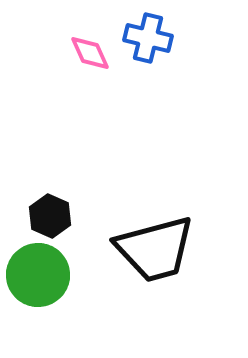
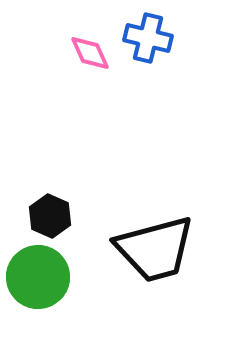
green circle: moved 2 px down
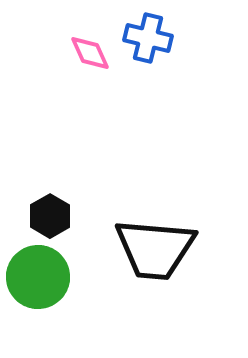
black hexagon: rotated 6 degrees clockwise
black trapezoid: rotated 20 degrees clockwise
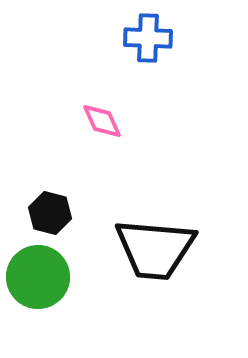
blue cross: rotated 12 degrees counterclockwise
pink diamond: moved 12 px right, 68 px down
black hexagon: moved 3 px up; rotated 15 degrees counterclockwise
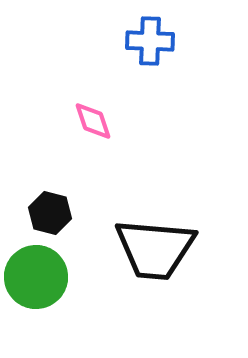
blue cross: moved 2 px right, 3 px down
pink diamond: moved 9 px left; rotated 6 degrees clockwise
green circle: moved 2 px left
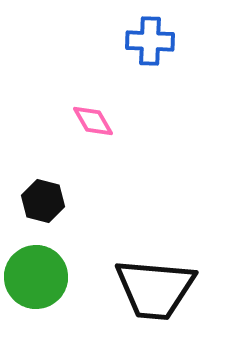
pink diamond: rotated 12 degrees counterclockwise
black hexagon: moved 7 px left, 12 px up
black trapezoid: moved 40 px down
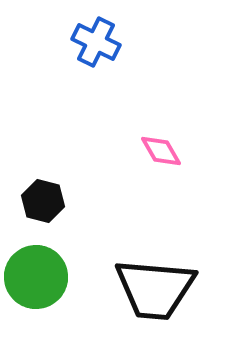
blue cross: moved 54 px left, 1 px down; rotated 24 degrees clockwise
pink diamond: moved 68 px right, 30 px down
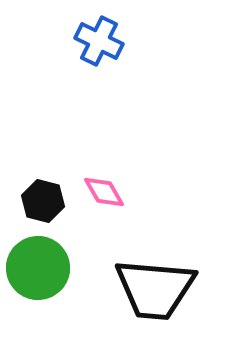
blue cross: moved 3 px right, 1 px up
pink diamond: moved 57 px left, 41 px down
green circle: moved 2 px right, 9 px up
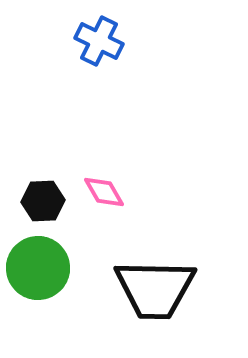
black hexagon: rotated 18 degrees counterclockwise
black trapezoid: rotated 4 degrees counterclockwise
